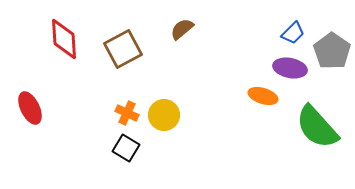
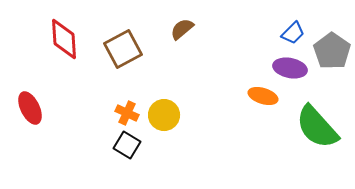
black square: moved 1 px right, 3 px up
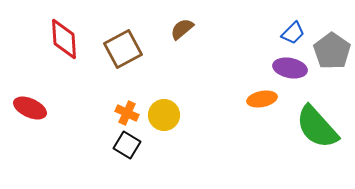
orange ellipse: moved 1 px left, 3 px down; rotated 28 degrees counterclockwise
red ellipse: rotated 40 degrees counterclockwise
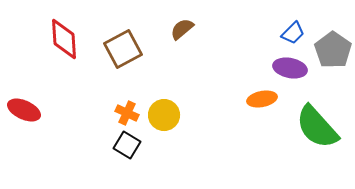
gray pentagon: moved 1 px right, 1 px up
red ellipse: moved 6 px left, 2 px down
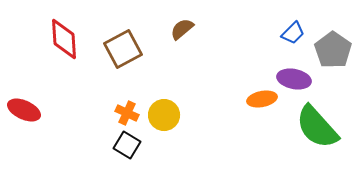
purple ellipse: moved 4 px right, 11 px down
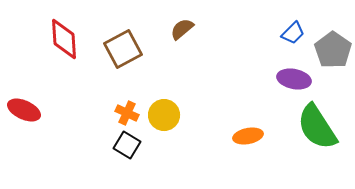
orange ellipse: moved 14 px left, 37 px down
green semicircle: rotated 9 degrees clockwise
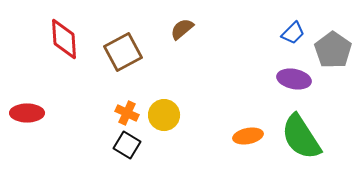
brown square: moved 3 px down
red ellipse: moved 3 px right, 3 px down; rotated 24 degrees counterclockwise
green semicircle: moved 16 px left, 10 px down
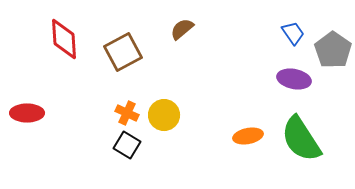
blue trapezoid: rotated 80 degrees counterclockwise
green semicircle: moved 2 px down
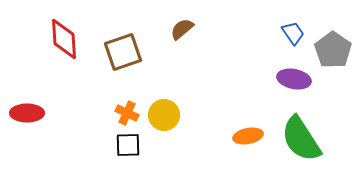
brown square: rotated 9 degrees clockwise
black square: moved 1 px right; rotated 32 degrees counterclockwise
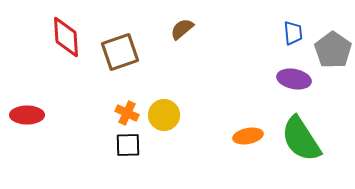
blue trapezoid: rotated 30 degrees clockwise
red diamond: moved 2 px right, 2 px up
brown square: moved 3 px left
red ellipse: moved 2 px down
